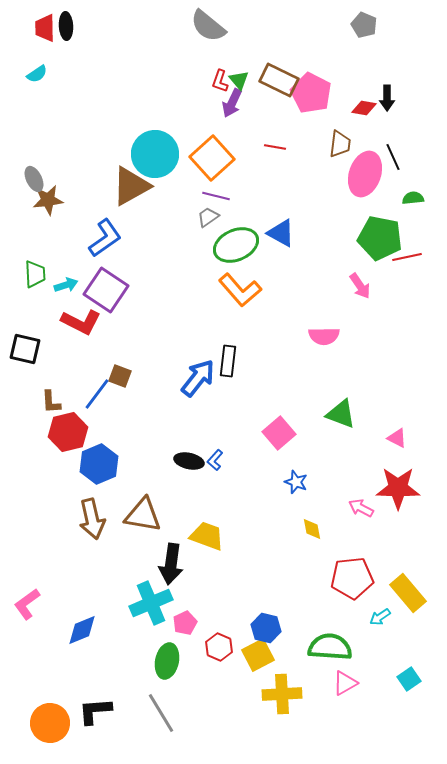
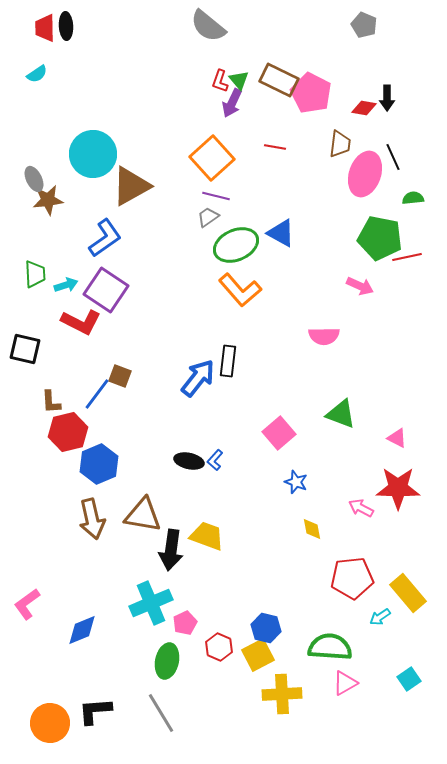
cyan circle at (155, 154): moved 62 px left
pink arrow at (360, 286): rotated 32 degrees counterclockwise
black arrow at (171, 564): moved 14 px up
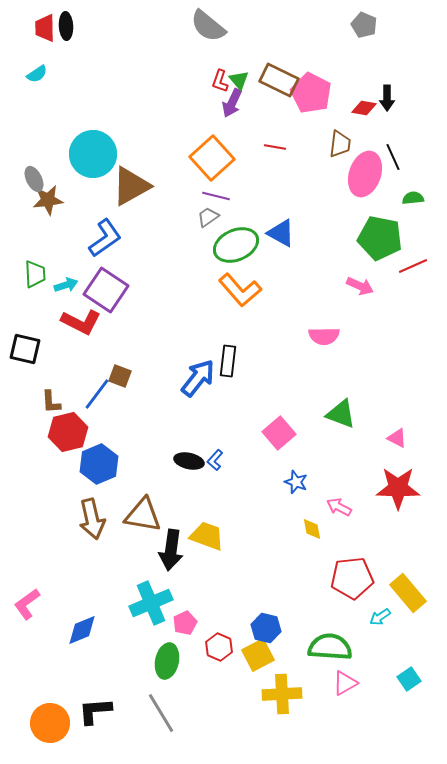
red line at (407, 257): moved 6 px right, 9 px down; rotated 12 degrees counterclockwise
pink arrow at (361, 508): moved 22 px left, 1 px up
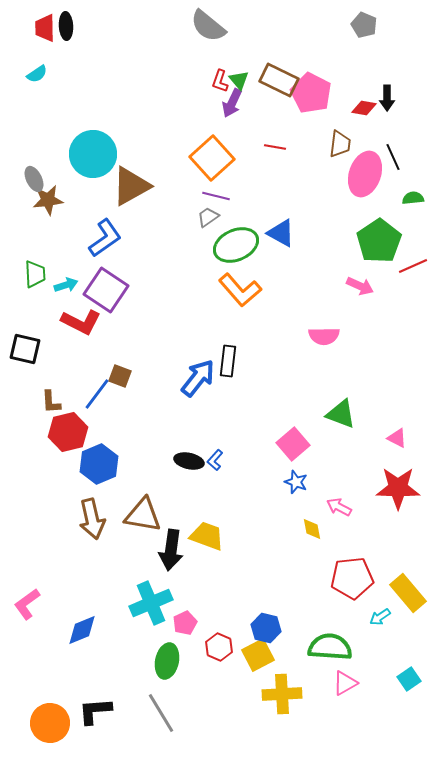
green pentagon at (380, 238): moved 1 px left, 3 px down; rotated 27 degrees clockwise
pink square at (279, 433): moved 14 px right, 11 px down
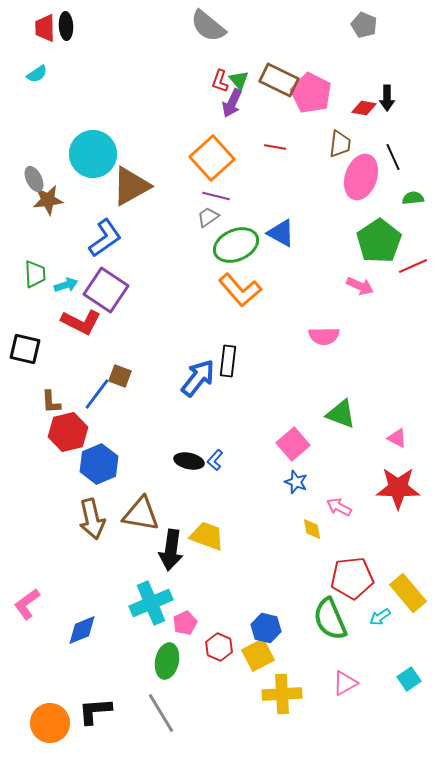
pink ellipse at (365, 174): moved 4 px left, 3 px down
brown triangle at (143, 515): moved 2 px left, 1 px up
green semicircle at (330, 647): moved 28 px up; rotated 117 degrees counterclockwise
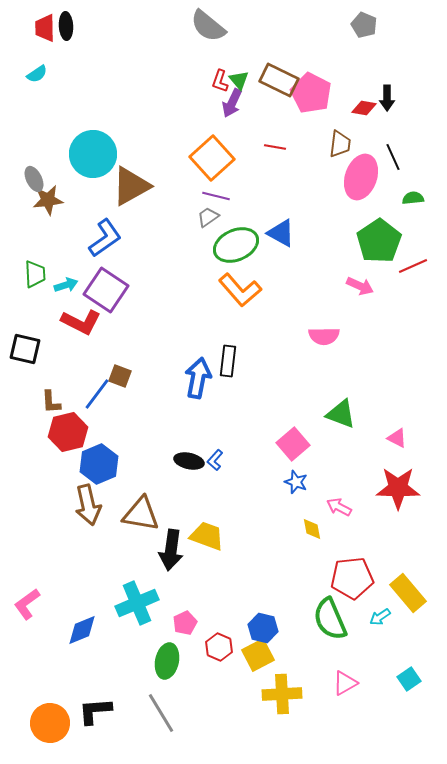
blue arrow at (198, 378): rotated 27 degrees counterclockwise
brown arrow at (92, 519): moved 4 px left, 14 px up
cyan cross at (151, 603): moved 14 px left
blue hexagon at (266, 628): moved 3 px left
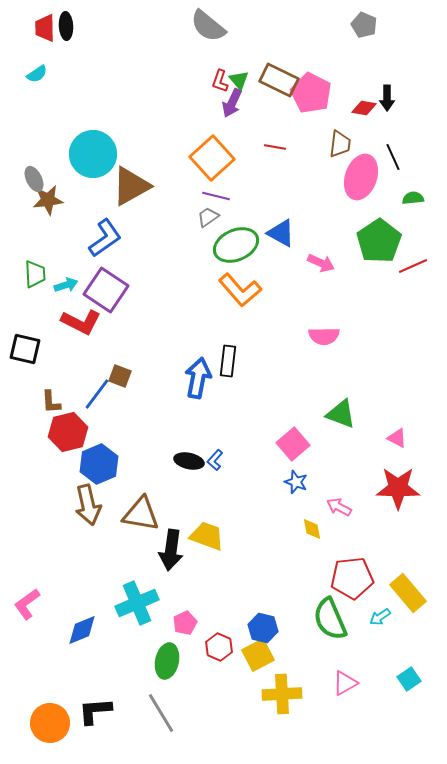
pink arrow at (360, 286): moved 39 px left, 23 px up
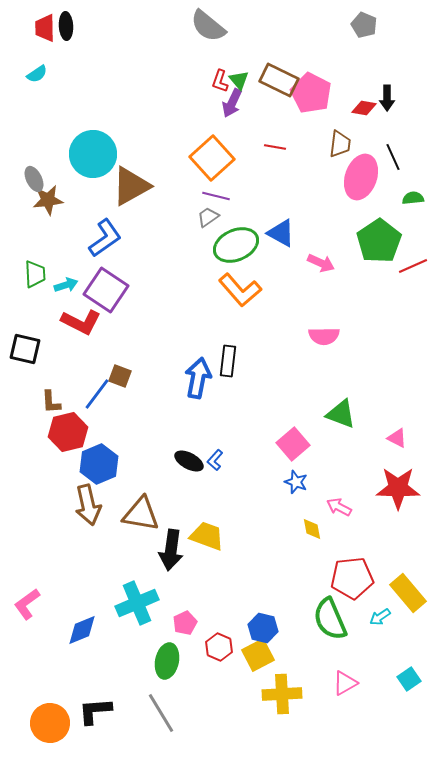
black ellipse at (189, 461): rotated 16 degrees clockwise
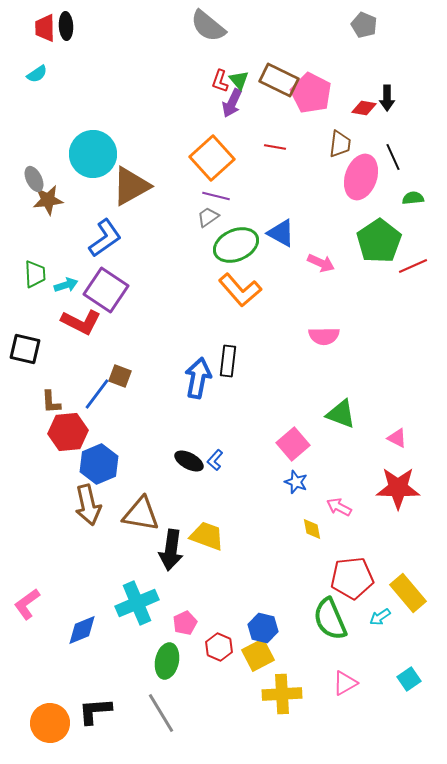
red hexagon at (68, 432): rotated 9 degrees clockwise
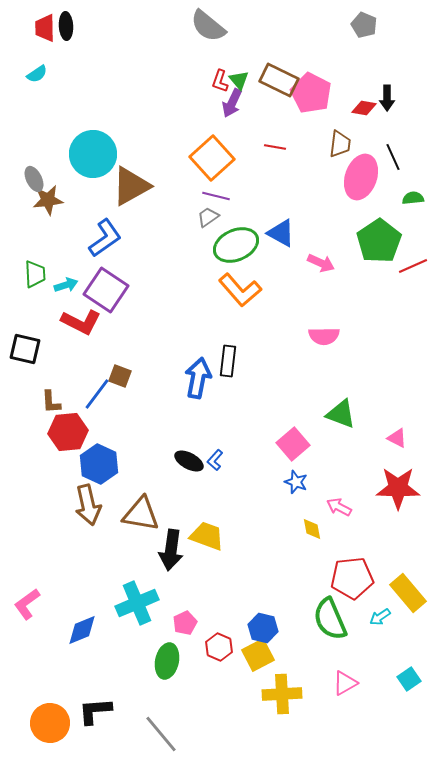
blue hexagon at (99, 464): rotated 12 degrees counterclockwise
gray line at (161, 713): moved 21 px down; rotated 9 degrees counterclockwise
